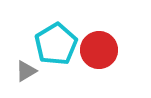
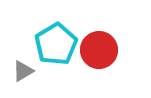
gray triangle: moved 3 px left
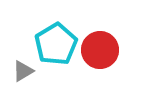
red circle: moved 1 px right
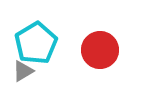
cyan pentagon: moved 20 px left, 1 px up
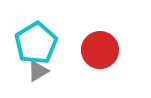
gray triangle: moved 15 px right
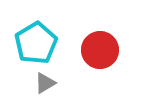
gray triangle: moved 7 px right, 12 px down
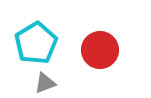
gray triangle: rotated 10 degrees clockwise
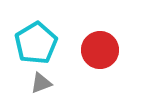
gray triangle: moved 4 px left
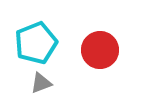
cyan pentagon: rotated 9 degrees clockwise
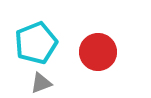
red circle: moved 2 px left, 2 px down
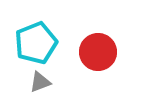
gray triangle: moved 1 px left, 1 px up
